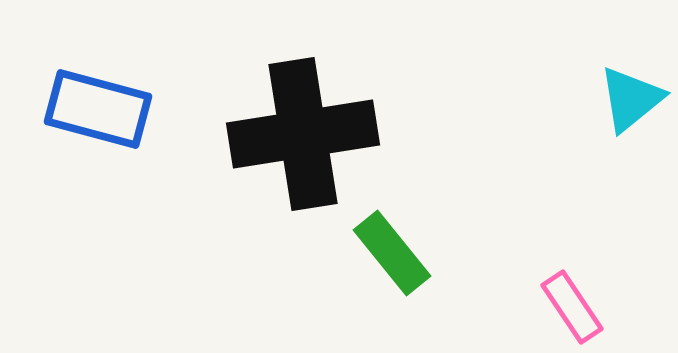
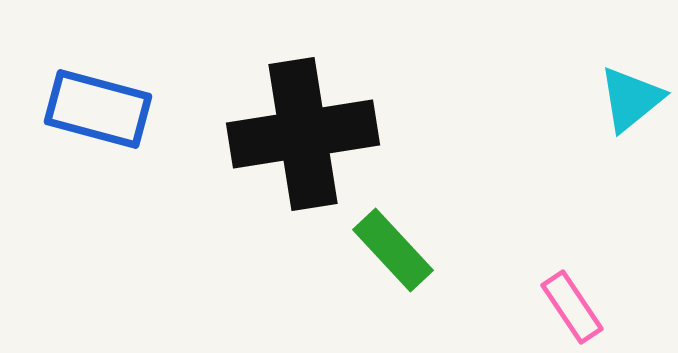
green rectangle: moved 1 px right, 3 px up; rotated 4 degrees counterclockwise
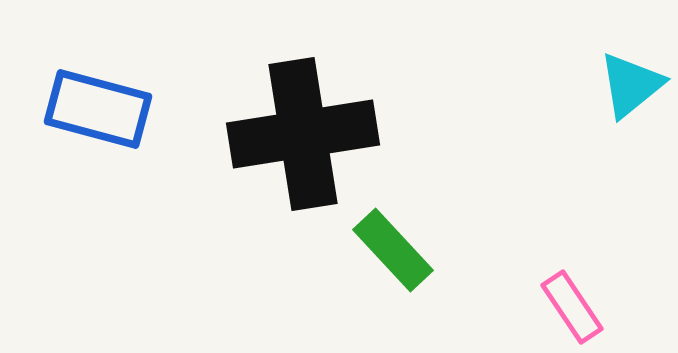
cyan triangle: moved 14 px up
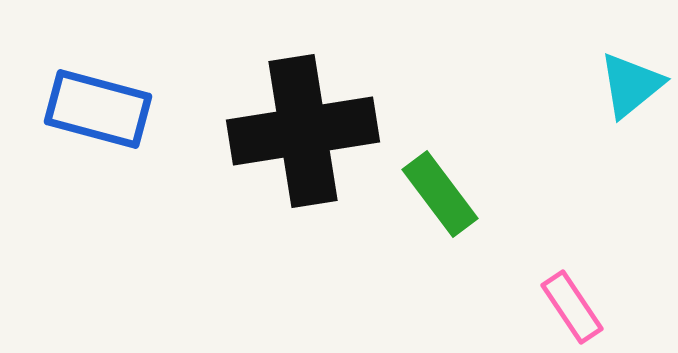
black cross: moved 3 px up
green rectangle: moved 47 px right, 56 px up; rotated 6 degrees clockwise
